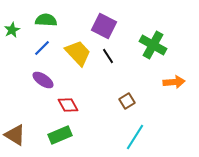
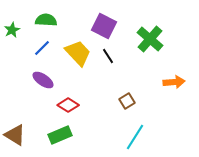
green cross: moved 3 px left, 6 px up; rotated 12 degrees clockwise
red diamond: rotated 30 degrees counterclockwise
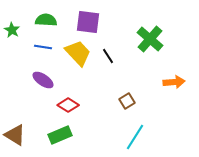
purple square: moved 16 px left, 4 px up; rotated 20 degrees counterclockwise
green star: rotated 14 degrees counterclockwise
blue line: moved 1 px right, 1 px up; rotated 54 degrees clockwise
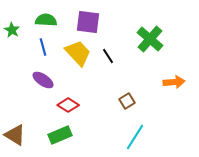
blue line: rotated 66 degrees clockwise
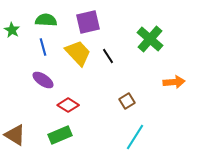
purple square: rotated 20 degrees counterclockwise
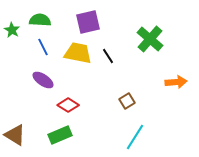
green semicircle: moved 6 px left
blue line: rotated 12 degrees counterclockwise
yellow trapezoid: rotated 36 degrees counterclockwise
orange arrow: moved 2 px right
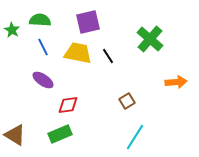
red diamond: rotated 40 degrees counterclockwise
green rectangle: moved 1 px up
